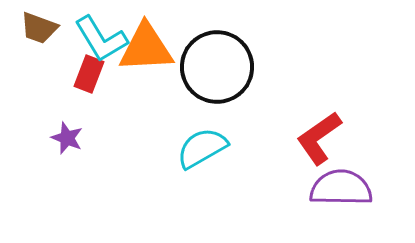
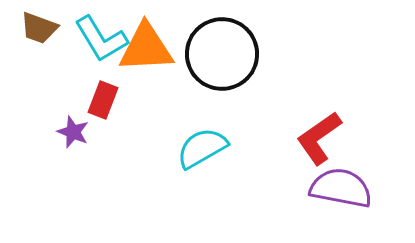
black circle: moved 5 px right, 13 px up
red rectangle: moved 14 px right, 26 px down
purple star: moved 6 px right, 6 px up
purple semicircle: rotated 10 degrees clockwise
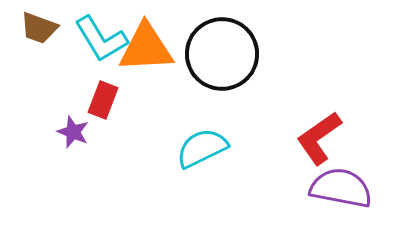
cyan semicircle: rotated 4 degrees clockwise
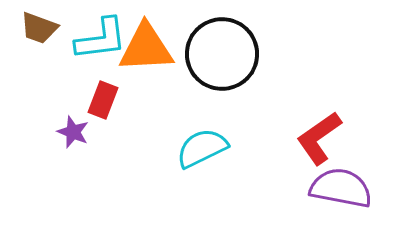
cyan L-shape: rotated 66 degrees counterclockwise
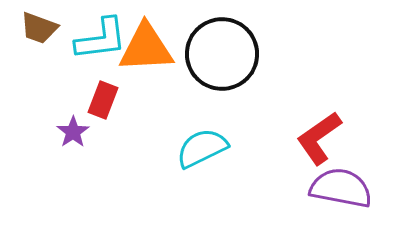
purple star: rotated 16 degrees clockwise
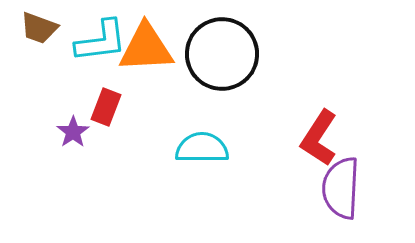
cyan L-shape: moved 2 px down
red rectangle: moved 3 px right, 7 px down
red L-shape: rotated 22 degrees counterclockwise
cyan semicircle: rotated 26 degrees clockwise
purple semicircle: rotated 98 degrees counterclockwise
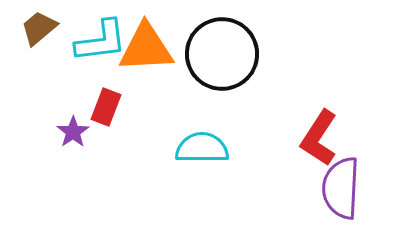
brown trapezoid: rotated 120 degrees clockwise
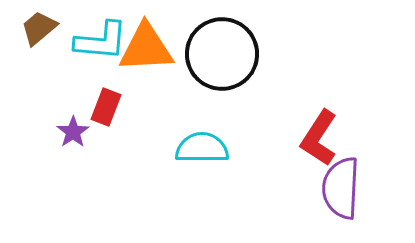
cyan L-shape: rotated 12 degrees clockwise
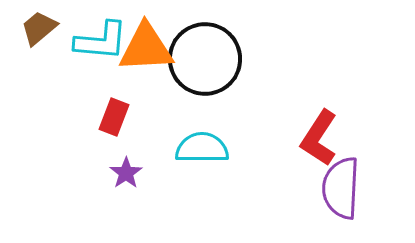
black circle: moved 17 px left, 5 px down
red rectangle: moved 8 px right, 10 px down
purple star: moved 53 px right, 41 px down
